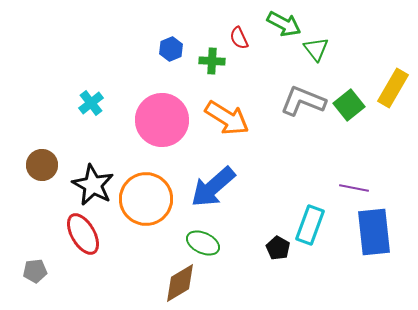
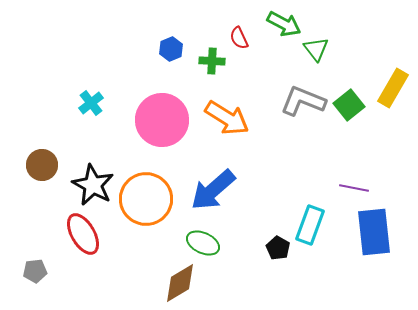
blue arrow: moved 3 px down
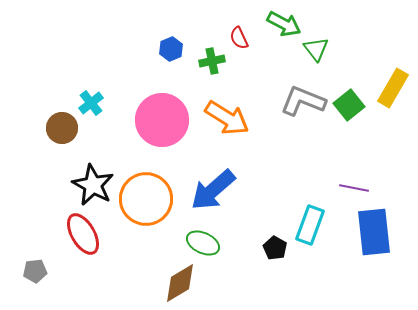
green cross: rotated 15 degrees counterclockwise
brown circle: moved 20 px right, 37 px up
black pentagon: moved 3 px left
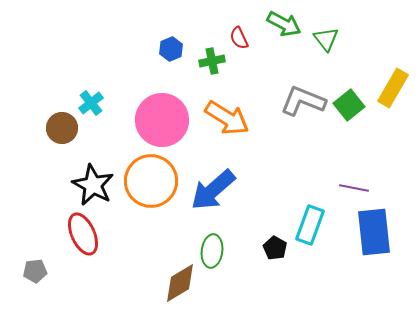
green triangle: moved 10 px right, 10 px up
orange circle: moved 5 px right, 18 px up
red ellipse: rotated 6 degrees clockwise
green ellipse: moved 9 px right, 8 px down; rotated 72 degrees clockwise
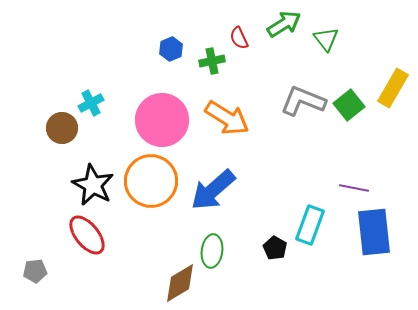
green arrow: rotated 60 degrees counterclockwise
cyan cross: rotated 10 degrees clockwise
red ellipse: moved 4 px right, 1 px down; rotated 15 degrees counterclockwise
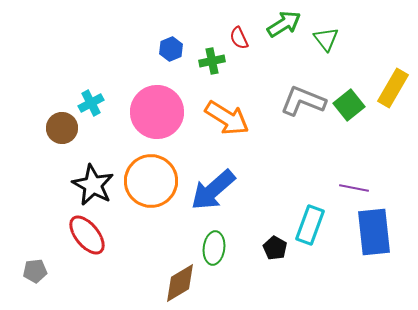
pink circle: moved 5 px left, 8 px up
green ellipse: moved 2 px right, 3 px up
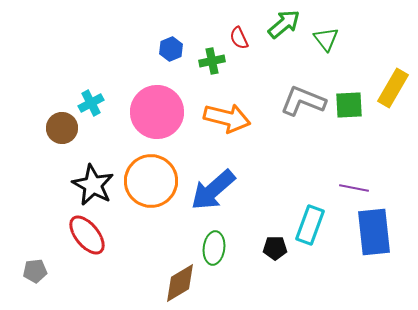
green arrow: rotated 8 degrees counterclockwise
green square: rotated 36 degrees clockwise
orange arrow: rotated 18 degrees counterclockwise
black pentagon: rotated 30 degrees counterclockwise
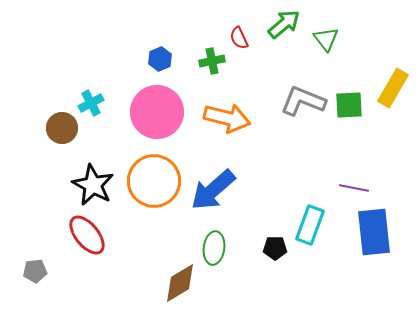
blue hexagon: moved 11 px left, 10 px down
orange circle: moved 3 px right
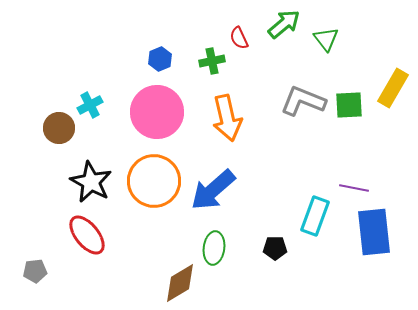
cyan cross: moved 1 px left, 2 px down
orange arrow: rotated 63 degrees clockwise
brown circle: moved 3 px left
black star: moved 2 px left, 3 px up
cyan rectangle: moved 5 px right, 9 px up
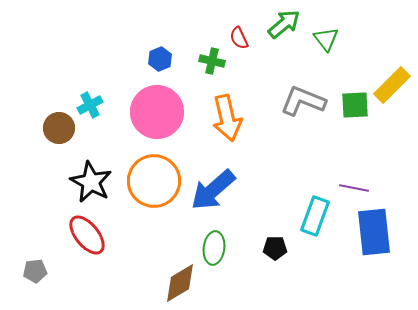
green cross: rotated 25 degrees clockwise
yellow rectangle: moved 1 px left, 3 px up; rotated 15 degrees clockwise
green square: moved 6 px right
